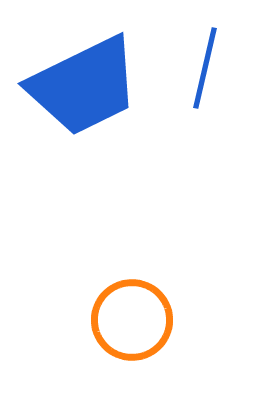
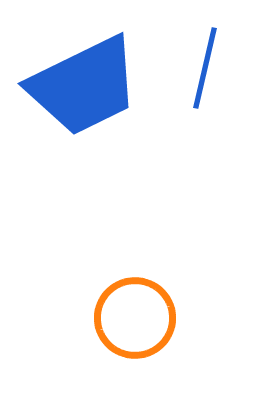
orange circle: moved 3 px right, 2 px up
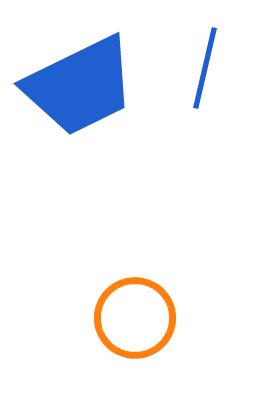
blue trapezoid: moved 4 px left
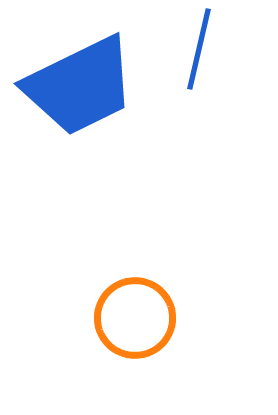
blue line: moved 6 px left, 19 px up
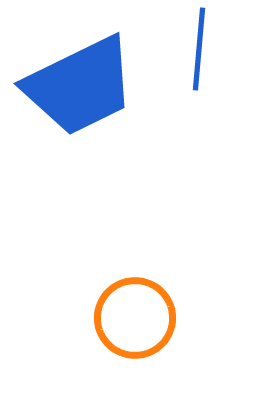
blue line: rotated 8 degrees counterclockwise
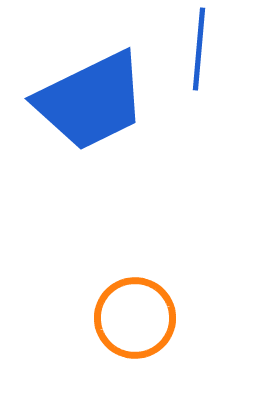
blue trapezoid: moved 11 px right, 15 px down
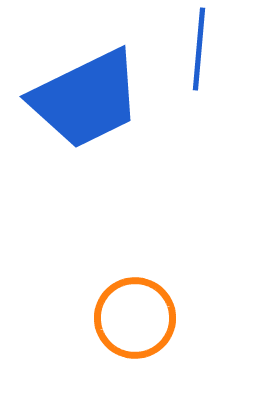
blue trapezoid: moved 5 px left, 2 px up
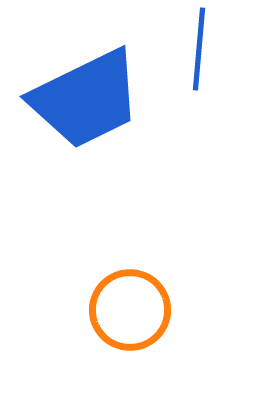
orange circle: moved 5 px left, 8 px up
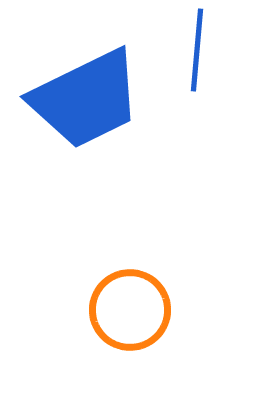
blue line: moved 2 px left, 1 px down
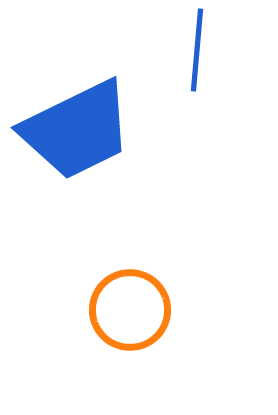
blue trapezoid: moved 9 px left, 31 px down
